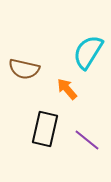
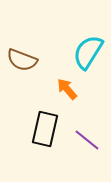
brown semicircle: moved 2 px left, 9 px up; rotated 8 degrees clockwise
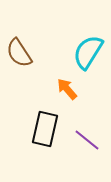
brown semicircle: moved 3 px left, 7 px up; rotated 36 degrees clockwise
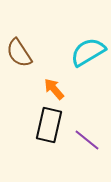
cyan semicircle: rotated 27 degrees clockwise
orange arrow: moved 13 px left
black rectangle: moved 4 px right, 4 px up
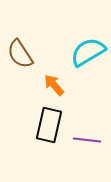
brown semicircle: moved 1 px right, 1 px down
orange arrow: moved 4 px up
purple line: rotated 32 degrees counterclockwise
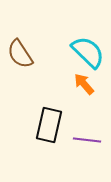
cyan semicircle: rotated 75 degrees clockwise
orange arrow: moved 30 px right, 1 px up
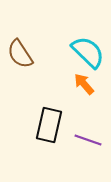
purple line: moved 1 px right; rotated 12 degrees clockwise
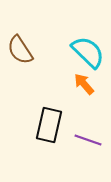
brown semicircle: moved 4 px up
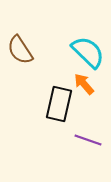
black rectangle: moved 10 px right, 21 px up
